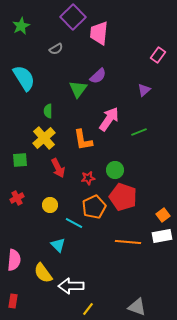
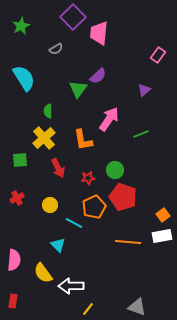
green line: moved 2 px right, 2 px down
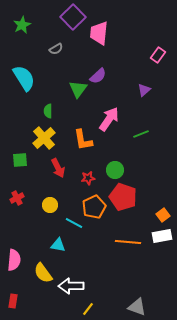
green star: moved 1 px right, 1 px up
cyan triangle: rotated 35 degrees counterclockwise
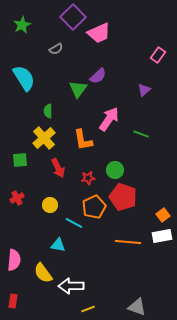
pink trapezoid: rotated 120 degrees counterclockwise
green line: rotated 42 degrees clockwise
yellow line: rotated 32 degrees clockwise
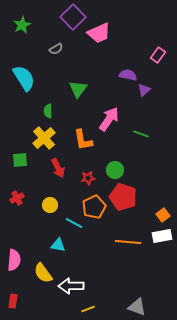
purple semicircle: moved 30 px right, 1 px up; rotated 126 degrees counterclockwise
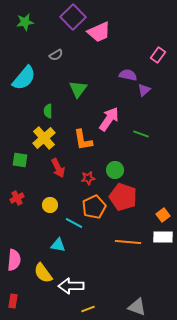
green star: moved 3 px right, 3 px up; rotated 18 degrees clockwise
pink trapezoid: moved 1 px up
gray semicircle: moved 6 px down
cyan semicircle: rotated 72 degrees clockwise
green square: rotated 14 degrees clockwise
white rectangle: moved 1 px right, 1 px down; rotated 12 degrees clockwise
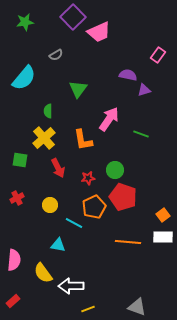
purple triangle: rotated 24 degrees clockwise
red rectangle: rotated 40 degrees clockwise
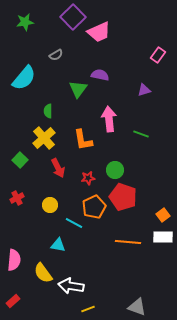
purple semicircle: moved 28 px left
pink arrow: rotated 40 degrees counterclockwise
green square: rotated 35 degrees clockwise
white arrow: rotated 10 degrees clockwise
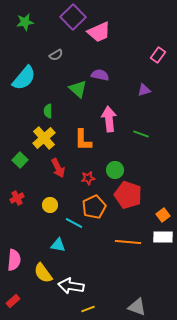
green triangle: rotated 24 degrees counterclockwise
orange L-shape: rotated 10 degrees clockwise
red pentagon: moved 5 px right, 2 px up
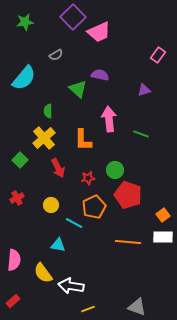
yellow circle: moved 1 px right
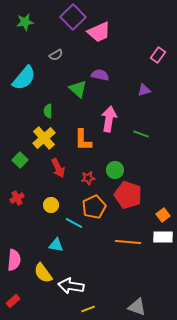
pink arrow: rotated 15 degrees clockwise
cyan triangle: moved 2 px left
